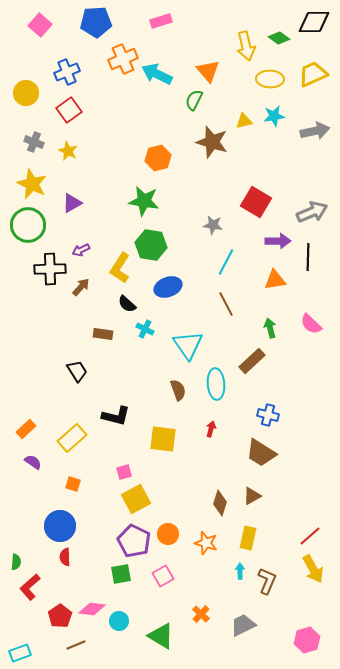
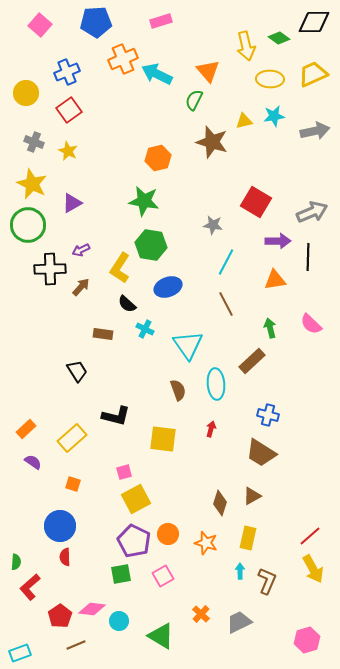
gray trapezoid at (243, 625): moved 4 px left, 3 px up
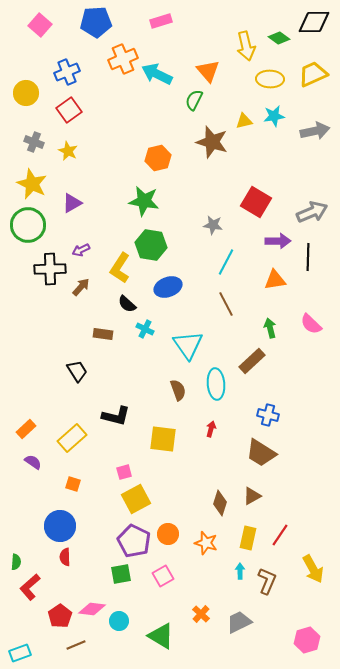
red line at (310, 536): moved 30 px left, 1 px up; rotated 15 degrees counterclockwise
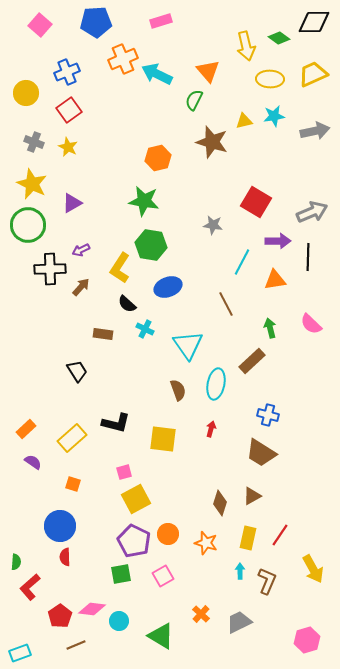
yellow star at (68, 151): moved 4 px up
cyan line at (226, 262): moved 16 px right
cyan ellipse at (216, 384): rotated 16 degrees clockwise
black L-shape at (116, 416): moved 7 px down
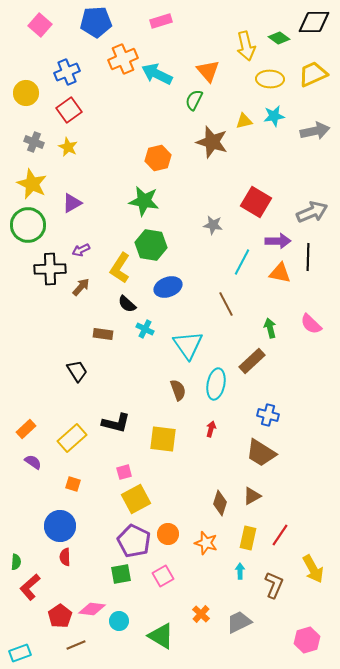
orange triangle at (275, 280): moved 5 px right, 7 px up; rotated 20 degrees clockwise
brown L-shape at (267, 581): moved 7 px right, 4 px down
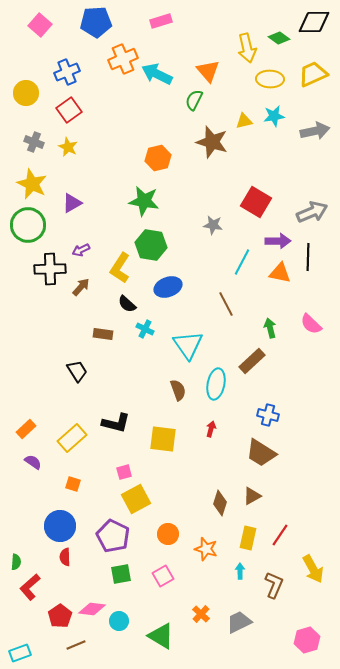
yellow arrow at (246, 46): moved 1 px right, 2 px down
purple pentagon at (134, 541): moved 21 px left, 5 px up
orange star at (206, 543): moved 6 px down
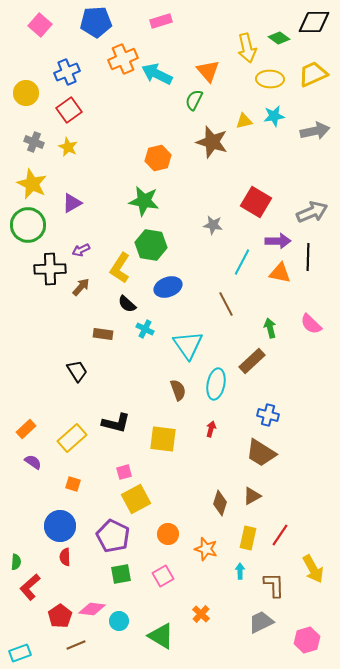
brown L-shape at (274, 585): rotated 24 degrees counterclockwise
gray trapezoid at (239, 622): moved 22 px right
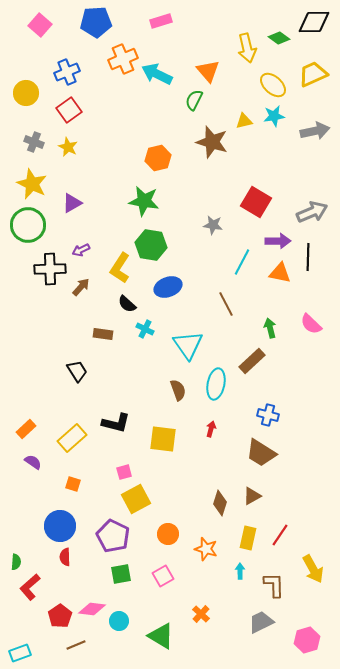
yellow ellipse at (270, 79): moved 3 px right, 6 px down; rotated 40 degrees clockwise
